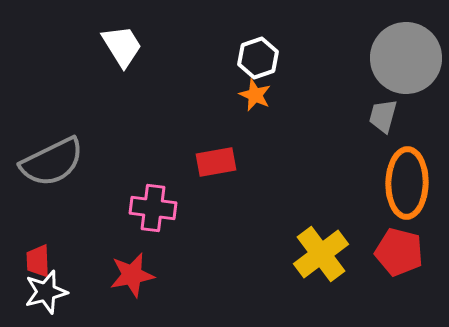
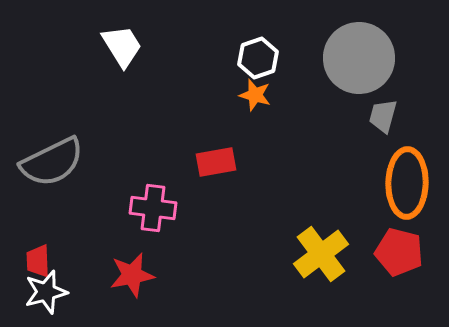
gray circle: moved 47 px left
orange star: rotated 8 degrees counterclockwise
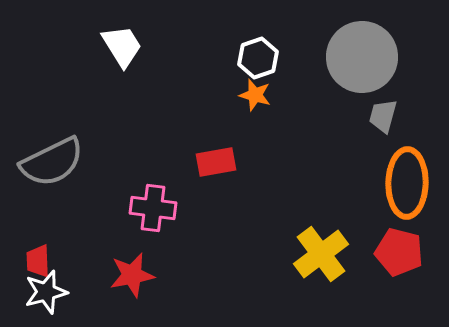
gray circle: moved 3 px right, 1 px up
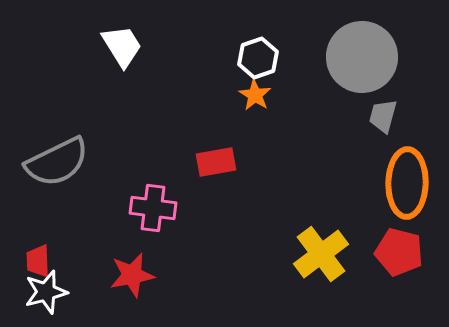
orange star: rotated 16 degrees clockwise
gray semicircle: moved 5 px right
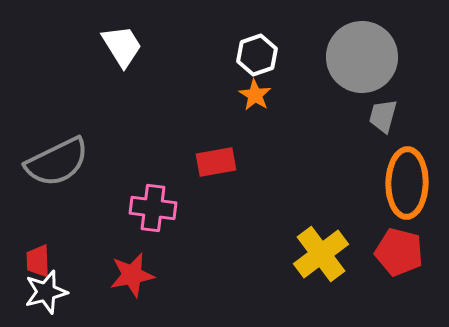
white hexagon: moved 1 px left, 3 px up
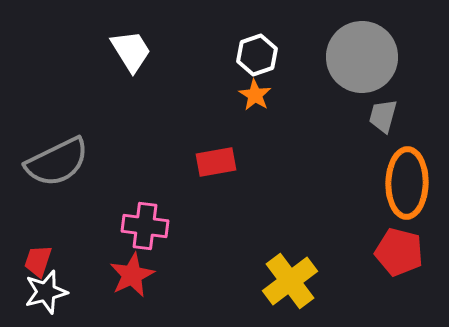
white trapezoid: moved 9 px right, 5 px down
pink cross: moved 8 px left, 18 px down
yellow cross: moved 31 px left, 27 px down
red trapezoid: rotated 20 degrees clockwise
red star: rotated 15 degrees counterclockwise
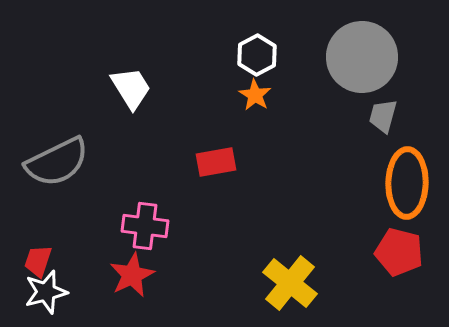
white trapezoid: moved 37 px down
white hexagon: rotated 9 degrees counterclockwise
yellow cross: moved 2 px down; rotated 14 degrees counterclockwise
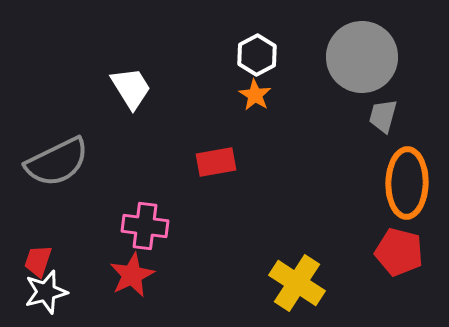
yellow cross: moved 7 px right; rotated 6 degrees counterclockwise
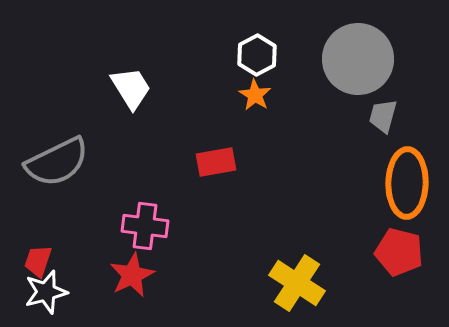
gray circle: moved 4 px left, 2 px down
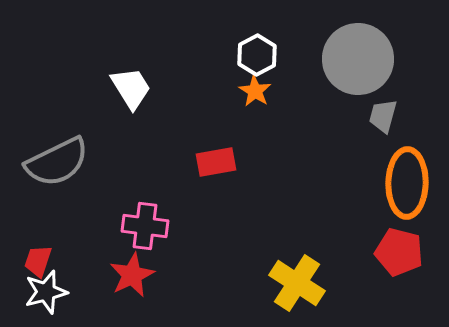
orange star: moved 4 px up
